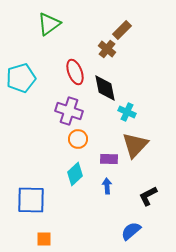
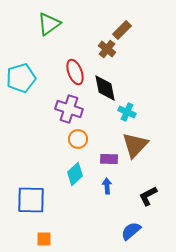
purple cross: moved 2 px up
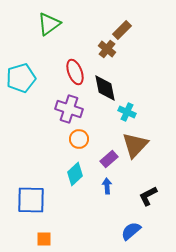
orange circle: moved 1 px right
purple rectangle: rotated 42 degrees counterclockwise
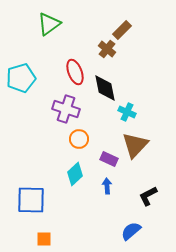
purple cross: moved 3 px left
purple rectangle: rotated 66 degrees clockwise
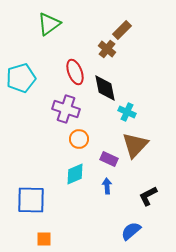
cyan diamond: rotated 20 degrees clockwise
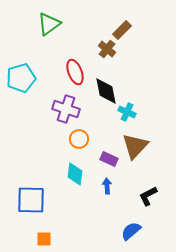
black diamond: moved 1 px right, 3 px down
brown triangle: moved 1 px down
cyan diamond: rotated 60 degrees counterclockwise
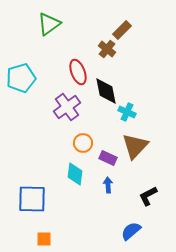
red ellipse: moved 3 px right
purple cross: moved 1 px right, 2 px up; rotated 36 degrees clockwise
orange circle: moved 4 px right, 4 px down
purple rectangle: moved 1 px left, 1 px up
blue arrow: moved 1 px right, 1 px up
blue square: moved 1 px right, 1 px up
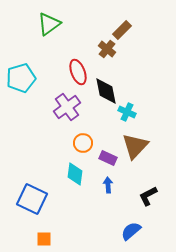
blue square: rotated 24 degrees clockwise
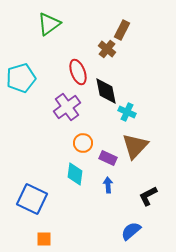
brown rectangle: rotated 18 degrees counterclockwise
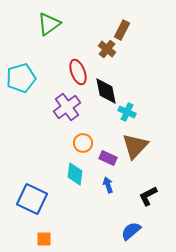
blue arrow: rotated 14 degrees counterclockwise
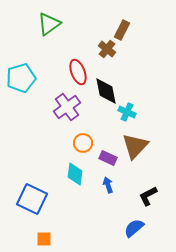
blue semicircle: moved 3 px right, 3 px up
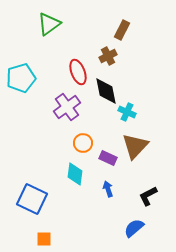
brown cross: moved 1 px right, 7 px down; rotated 24 degrees clockwise
blue arrow: moved 4 px down
